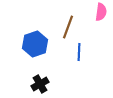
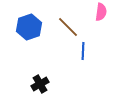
brown line: rotated 65 degrees counterclockwise
blue hexagon: moved 6 px left, 17 px up
blue line: moved 4 px right, 1 px up
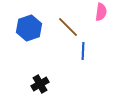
blue hexagon: moved 1 px down
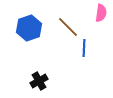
pink semicircle: moved 1 px down
blue line: moved 1 px right, 3 px up
black cross: moved 1 px left, 3 px up
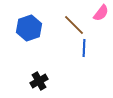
pink semicircle: rotated 30 degrees clockwise
brown line: moved 6 px right, 2 px up
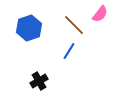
pink semicircle: moved 1 px left, 1 px down
blue line: moved 15 px left, 3 px down; rotated 30 degrees clockwise
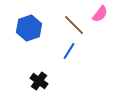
black cross: rotated 24 degrees counterclockwise
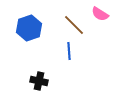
pink semicircle: rotated 84 degrees clockwise
blue line: rotated 36 degrees counterclockwise
black cross: rotated 24 degrees counterclockwise
